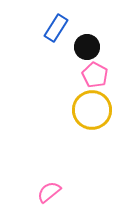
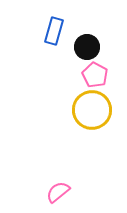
blue rectangle: moved 2 px left, 3 px down; rotated 16 degrees counterclockwise
pink semicircle: moved 9 px right
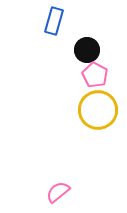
blue rectangle: moved 10 px up
black circle: moved 3 px down
yellow circle: moved 6 px right
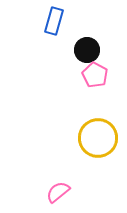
yellow circle: moved 28 px down
